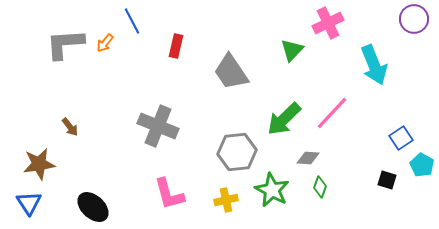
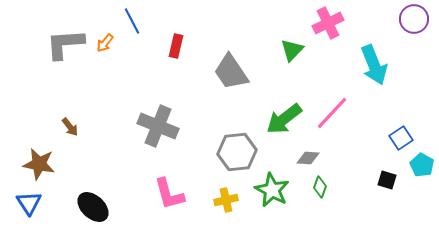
green arrow: rotated 6 degrees clockwise
brown star: rotated 20 degrees clockwise
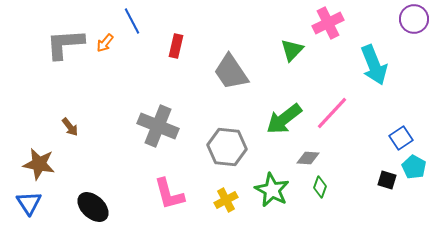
gray hexagon: moved 10 px left, 5 px up; rotated 12 degrees clockwise
cyan pentagon: moved 8 px left, 2 px down
yellow cross: rotated 15 degrees counterclockwise
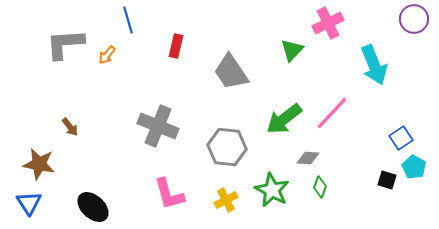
blue line: moved 4 px left, 1 px up; rotated 12 degrees clockwise
orange arrow: moved 2 px right, 12 px down
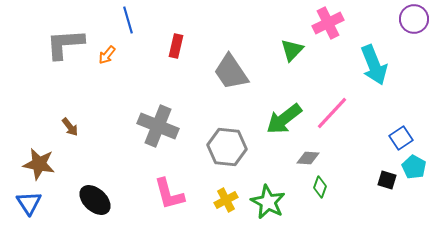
green star: moved 4 px left, 12 px down
black ellipse: moved 2 px right, 7 px up
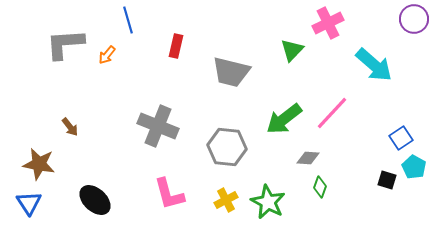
cyan arrow: rotated 27 degrees counterclockwise
gray trapezoid: rotated 42 degrees counterclockwise
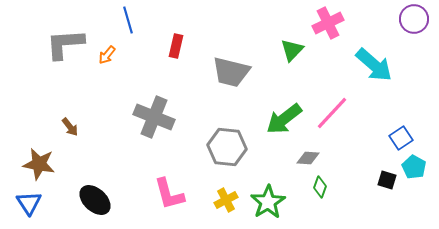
gray cross: moved 4 px left, 9 px up
green star: rotated 12 degrees clockwise
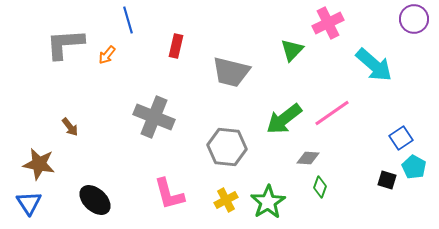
pink line: rotated 12 degrees clockwise
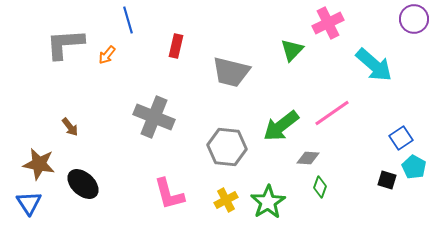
green arrow: moved 3 px left, 7 px down
black ellipse: moved 12 px left, 16 px up
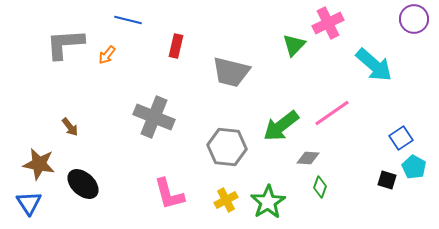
blue line: rotated 60 degrees counterclockwise
green triangle: moved 2 px right, 5 px up
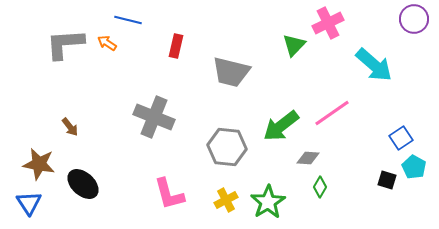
orange arrow: moved 12 px up; rotated 84 degrees clockwise
green diamond: rotated 10 degrees clockwise
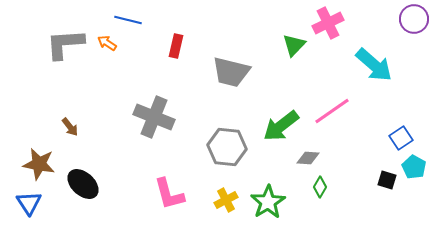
pink line: moved 2 px up
